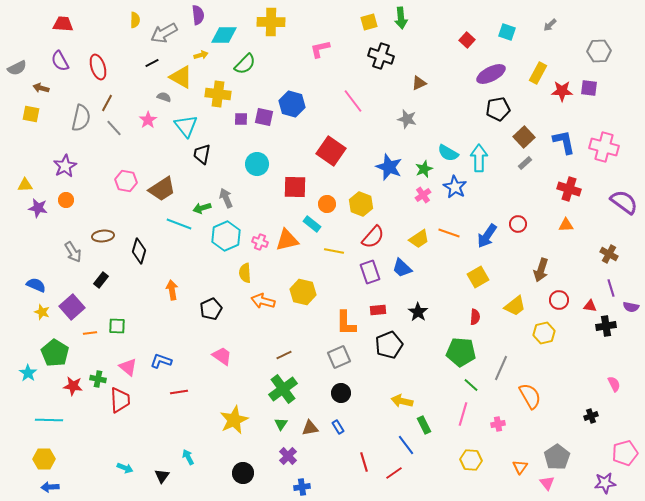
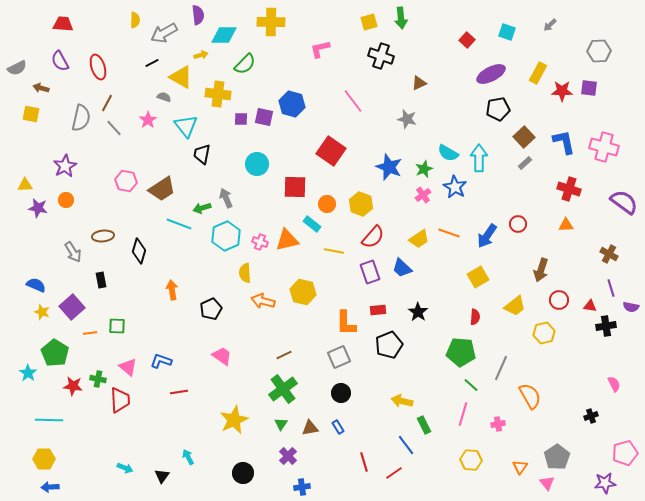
black rectangle at (101, 280): rotated 49 degrees counterclockwise
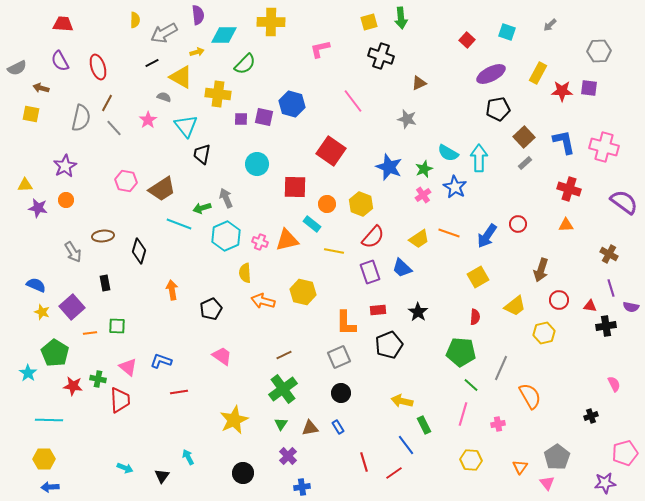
yellow arrow at (201, 55): moved 4 px left, 3 px up
black rectangle at (101, 280): moved 4 px right, 3 px down
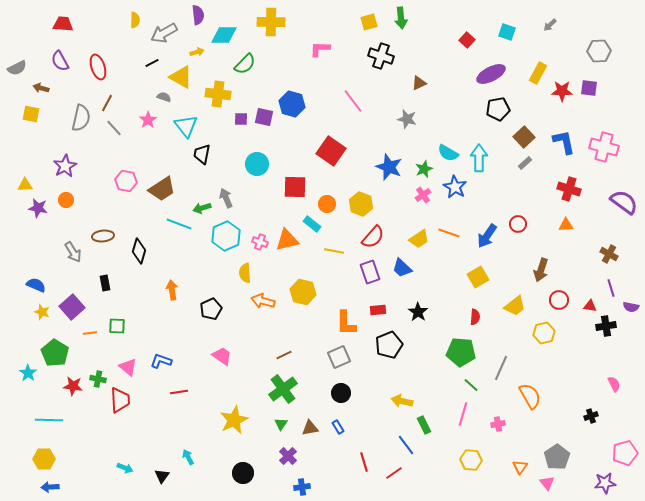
pink L-shape at (320, 49): rotated 15 degrees clockwise
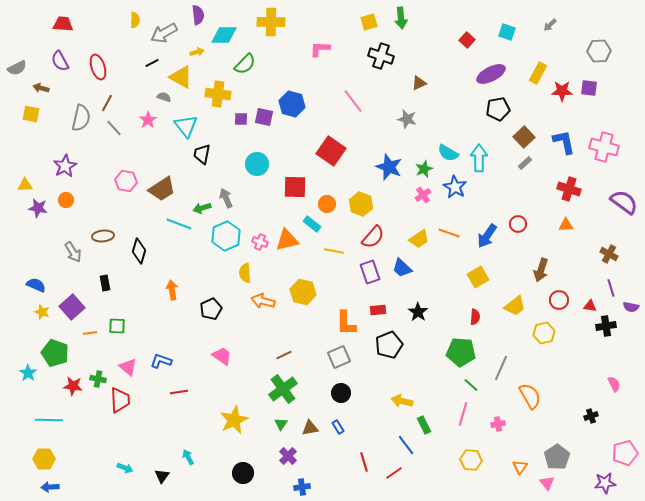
green pentagon at (55, 353): rotated 12 degrees counterclockwise
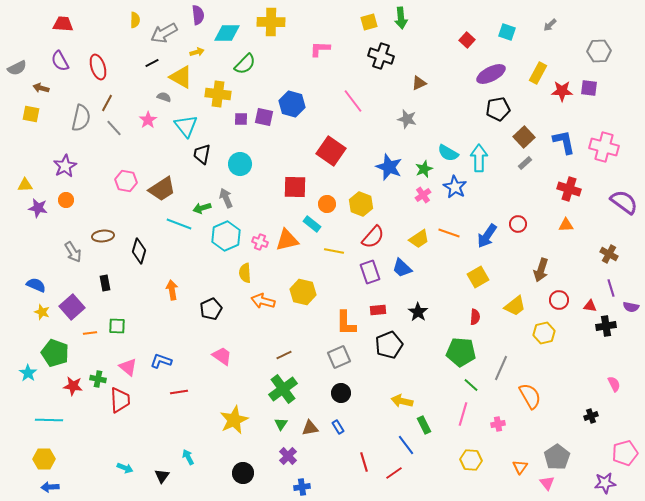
cyan diamond at (224, 35): moved 3 px right, 2 px up
cyan circle at (257, 164): moved 17 px left
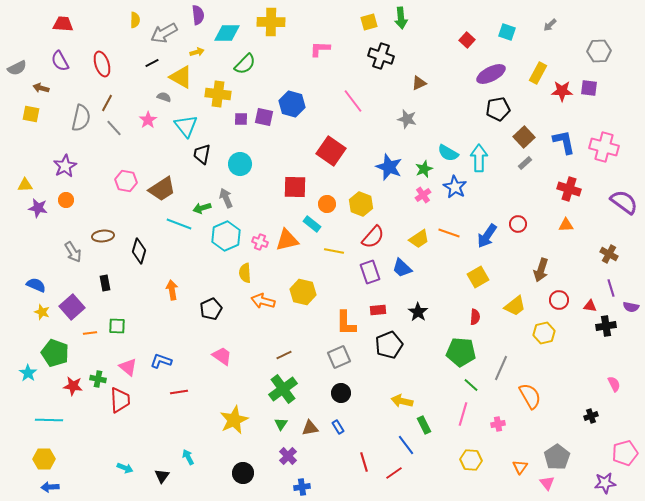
red ellipse at (98, 67): moved 4 px right, 3 px up
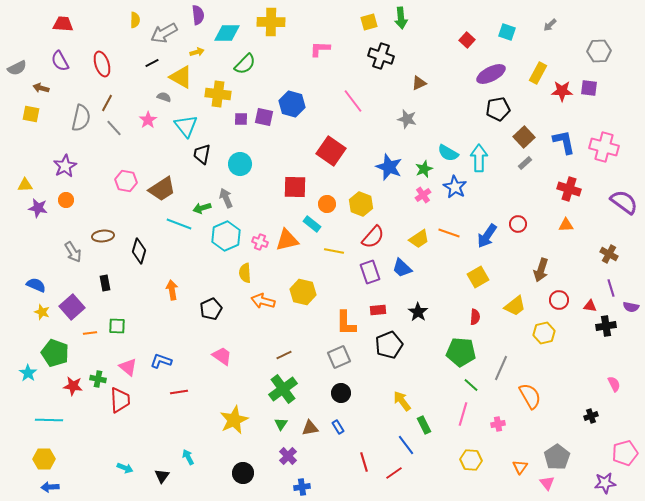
yellow arrow at (402, 401): rotated 40 degrees clockwise
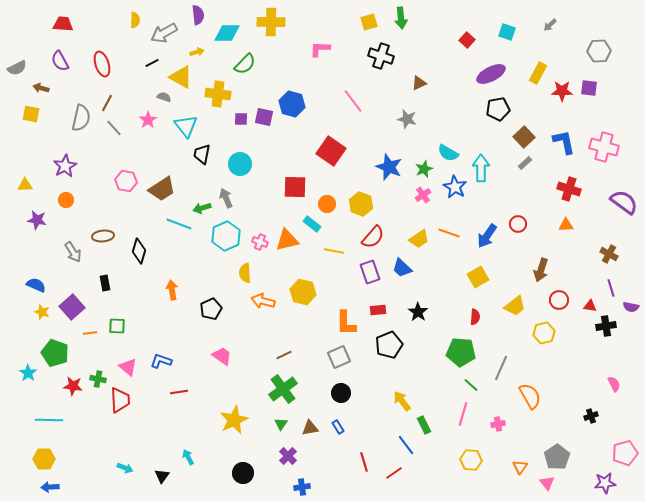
cyan arrow at (479, 158): moved 2 px right, 10 px down
purple star at (38, 208): moved 1 px left, 12 px down
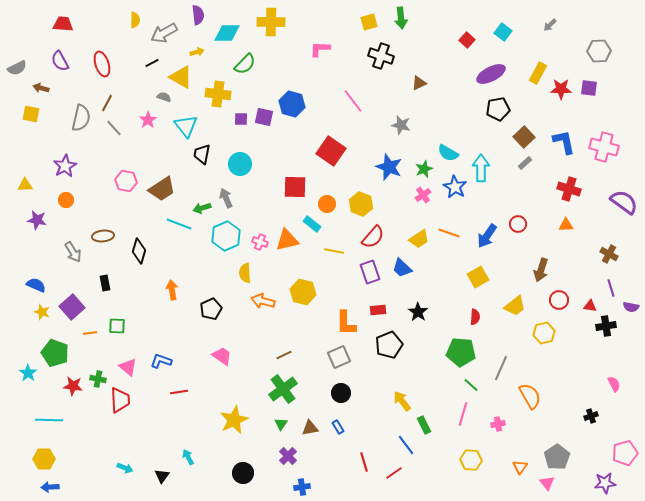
cyan square at (507, 32): moved 4 px left; rotated 18 degrees clockwise
red star at (562, 91): moved 1 px left, 2 px up
gray star at (407, 119): moved 6 px left, 6 px down
